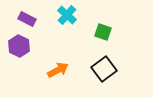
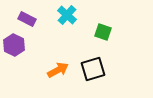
purple hexagon: moved 5 px left, 1 px up
black square: moved 11 px left; rotated 20 degrees clockwise
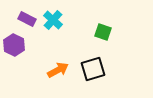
cyan cross: moved 14 px left, 5 px down
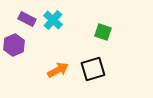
purple hexagon: rotated 10 degrees clockwise
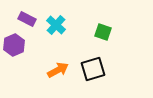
cyan cross: moved 3 px right, 5 px down
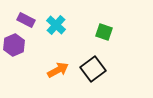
purple rectangle: moved 1 px left, 1 px down
green square: moved 1 px right
black square: rotated 20 degrees counterclockwise
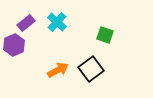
purple rectangle: moved 3 px down; rotated 66 degrees counterclockwise
cyan cross: moved 1 px right, 3 px up
green square: moved 1 px right, 3 px down
black square: moved 2 px left
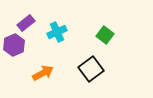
cyan cross: moved 10 px down; rotated 24 degrees clockwise
green square: rotated 18 degrees clockwise
orange arrow: moved 15 px left, 3 px down
